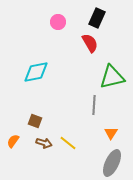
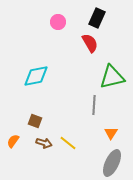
cyan diamond: moved 4 px down
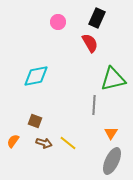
green triangle: moved 1 px right, 2 px down
gray ellipse: moved 2 px up
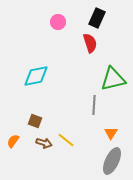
red semicircle: rotated 12 degrees clockwise
yellow line: moved 2 px left, 3 px up
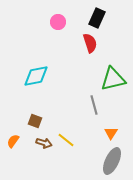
gray line: rotated 18 degrees counterclockwise
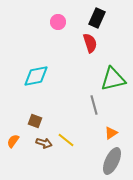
orange triangle: rotated 24 degrees clockwise
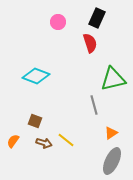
cyan diamond: rotated 32 degrees clockwise
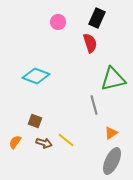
orange semicircle: moved 2 px right, 1 px down
